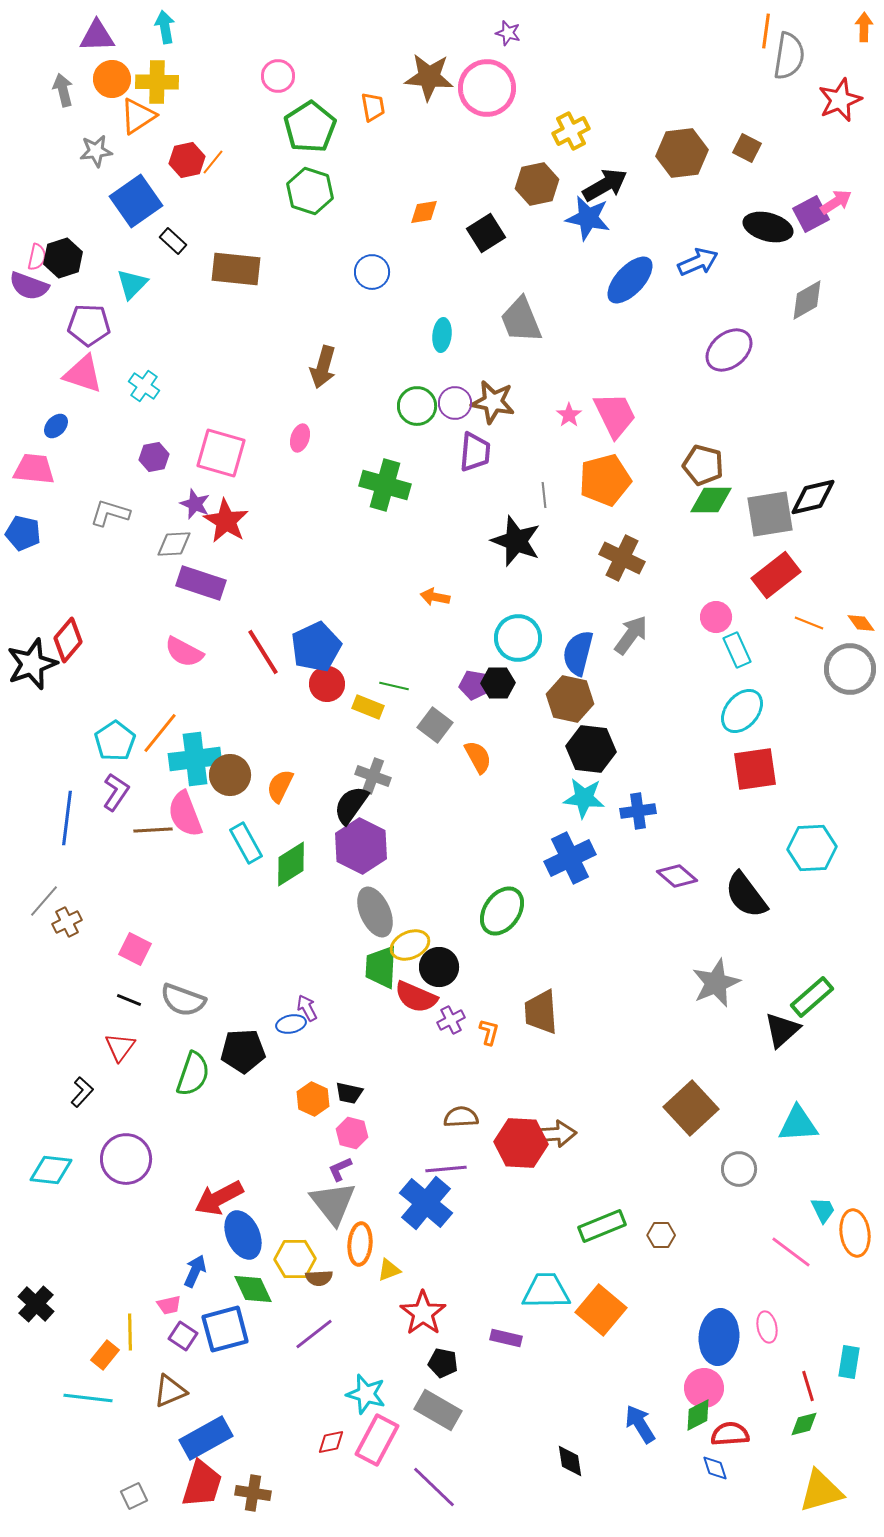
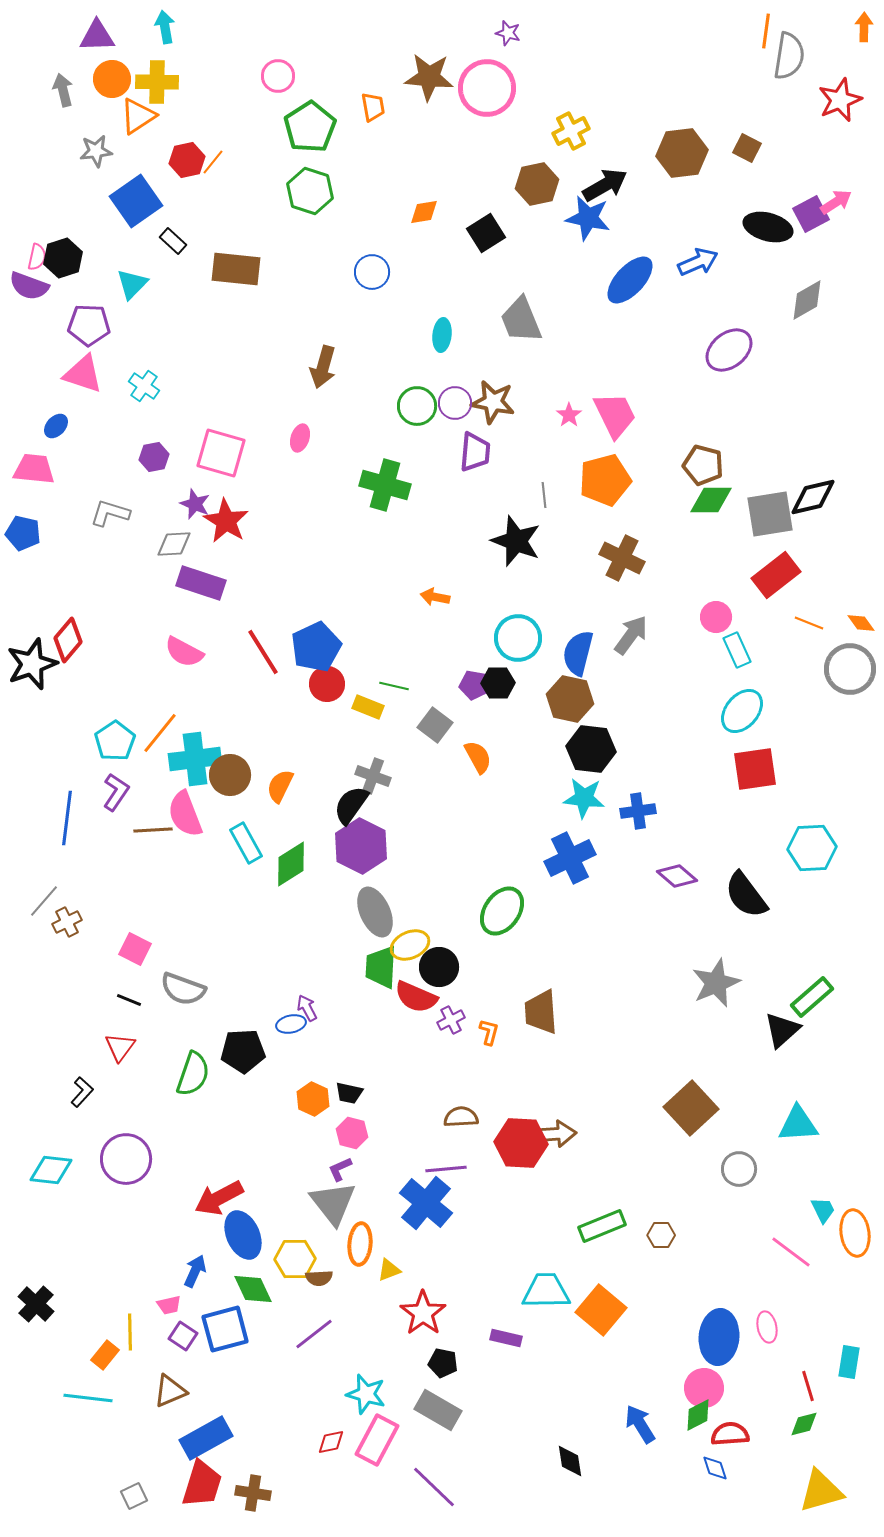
gray semicircle at (183, 1000): moved 11 px up
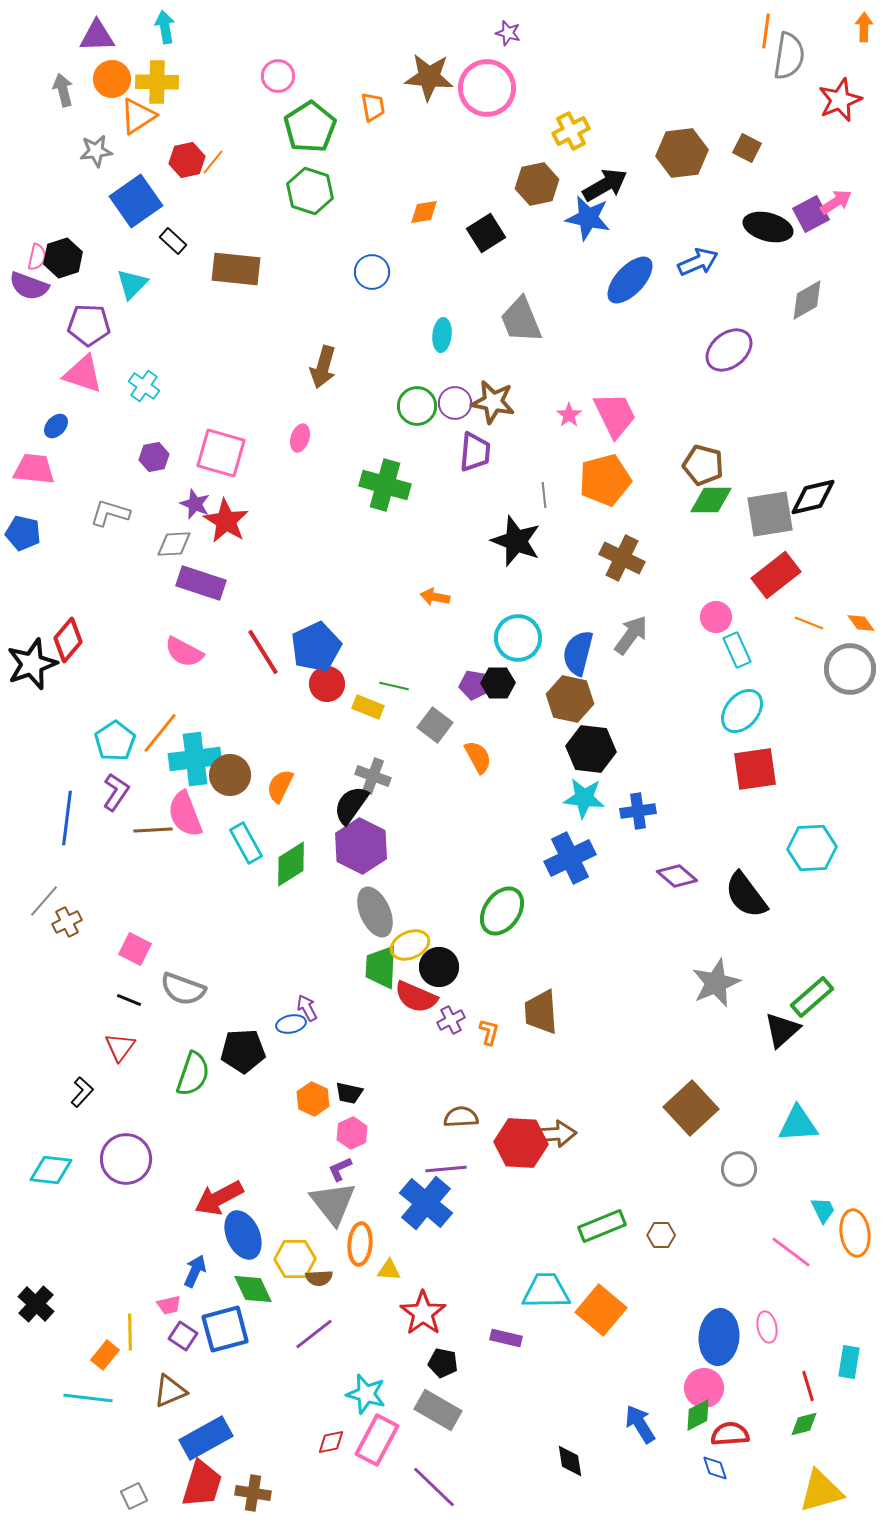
pink hexagon at (352, 1133): rotated 20 degrees clockwise
yellow triangle at (389, 1270): rotated 25 degrees clockwise
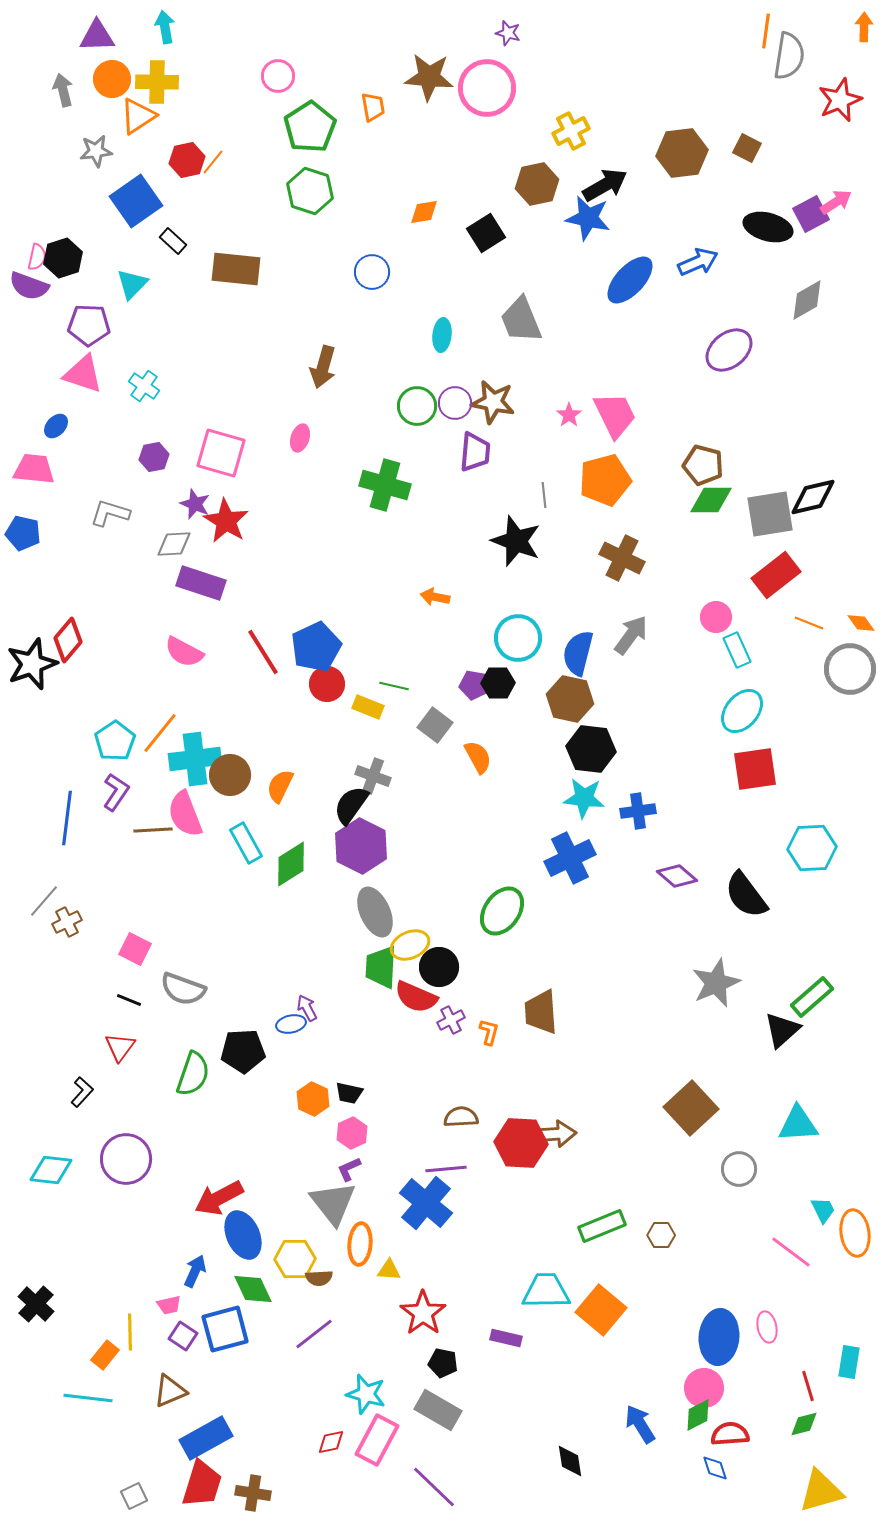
purple L-shape at (340, 1169): moved 9 px right
